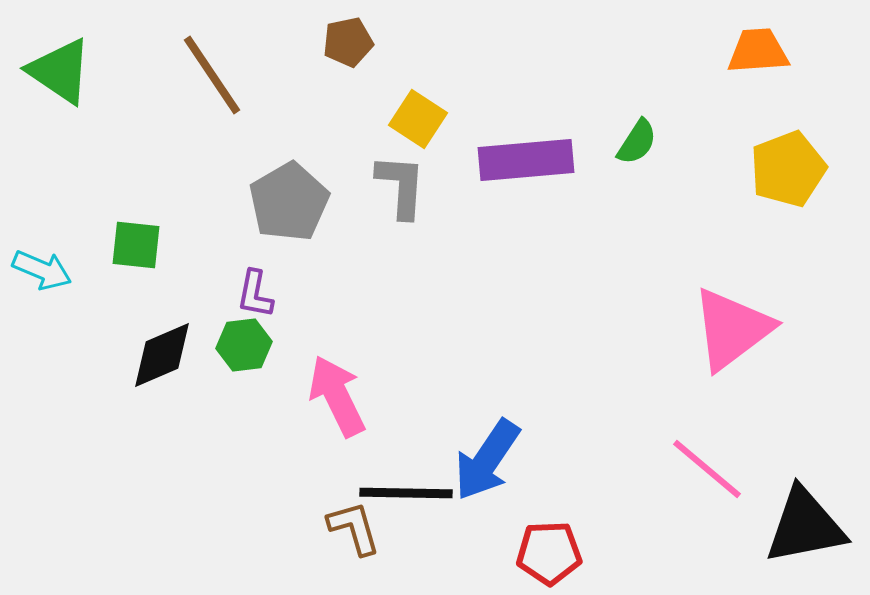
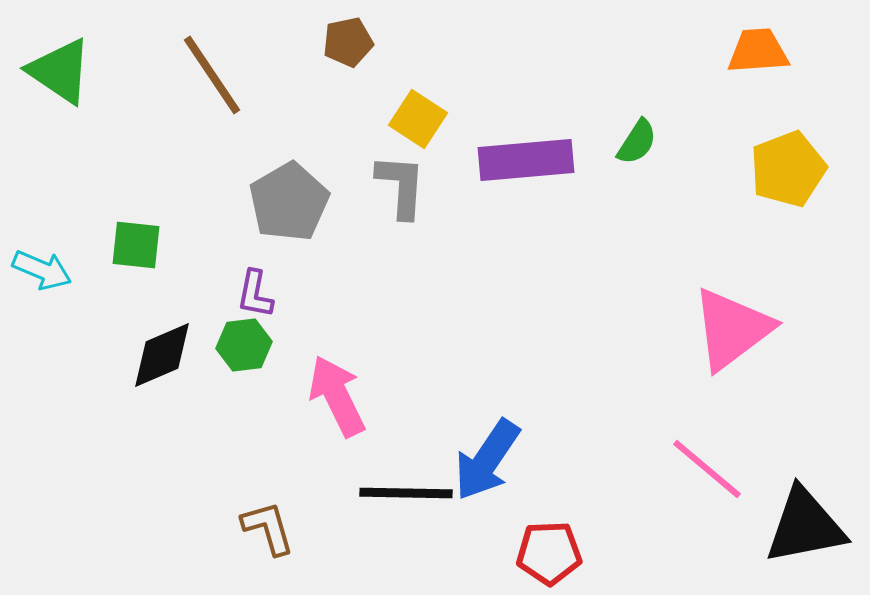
brown L-shape: moved 86 px left
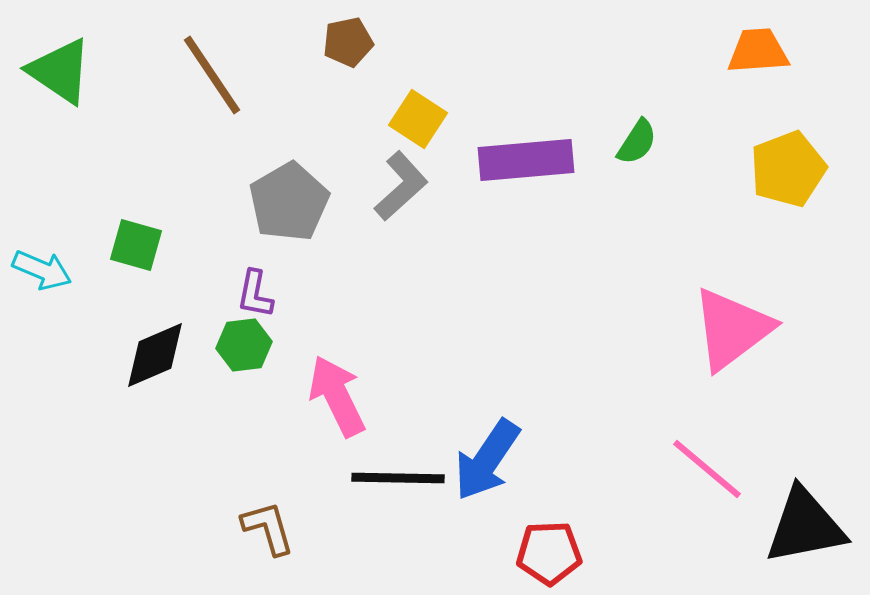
gray L-shape: rotated 44 degrees clockwise
green square: rotated 10 degrees clockwise
black diamond: moved 7 px left
black line: moved 8 px left, 15 px up
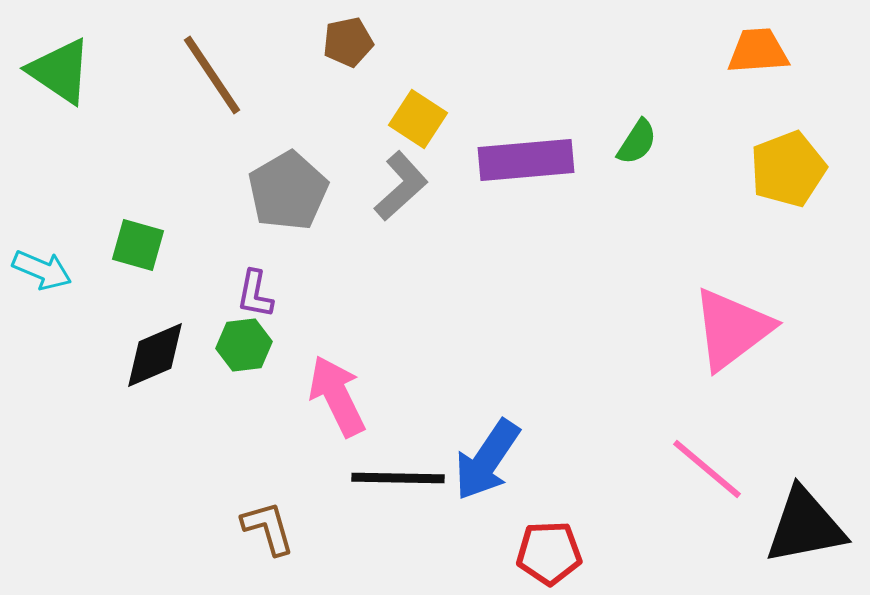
gray pentagon: moved 1 px left, 11 px up
green square: moved 2 px right
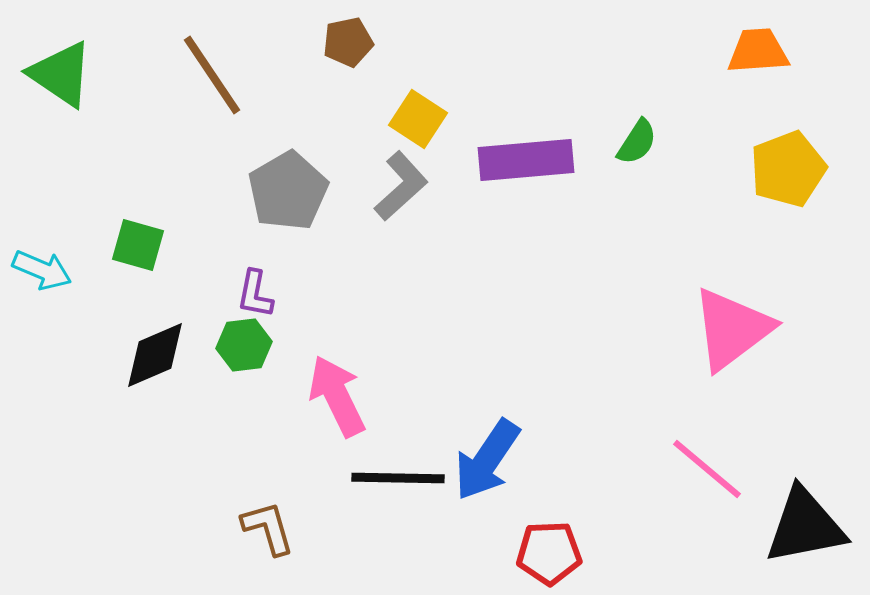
green triangle: moved 1 px right, 3 px down
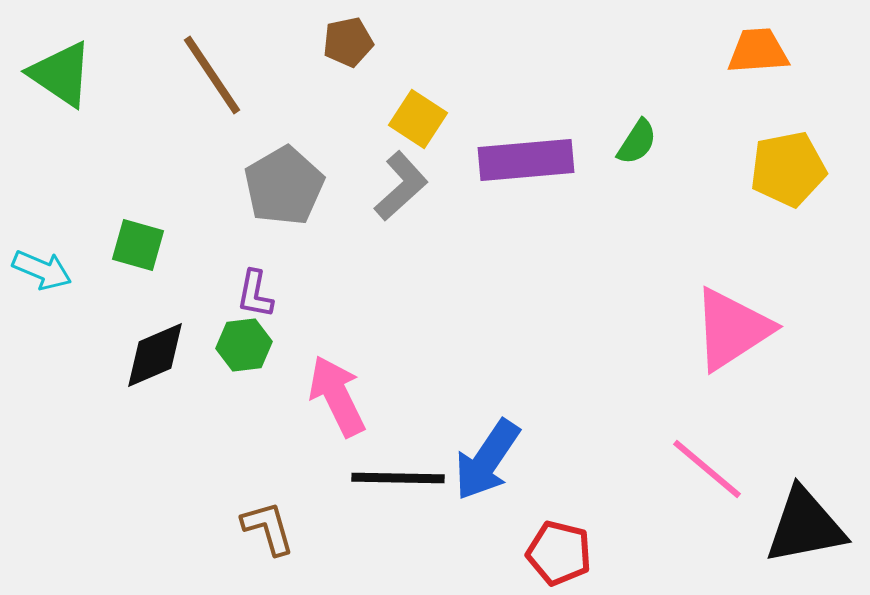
yellow pentagon: rotated 10 degrees clockwise
gray pentagon: moved 4 px left, 5 px up
pink triangle: rotated 4 degrees clockwise
red pentagon: moved 10 px right; rotated 16 degrees clockwise
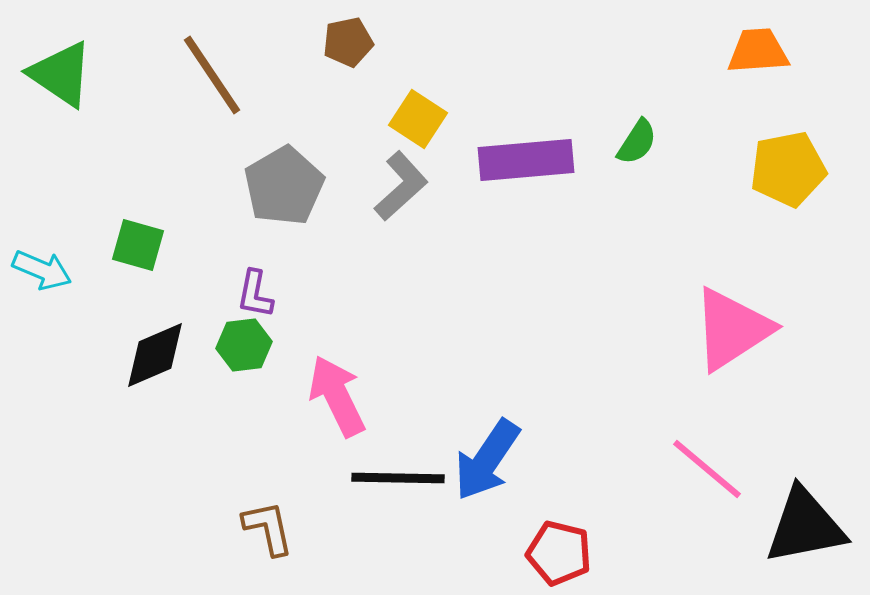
brown L-shape: rotated 4 degrees clockwise
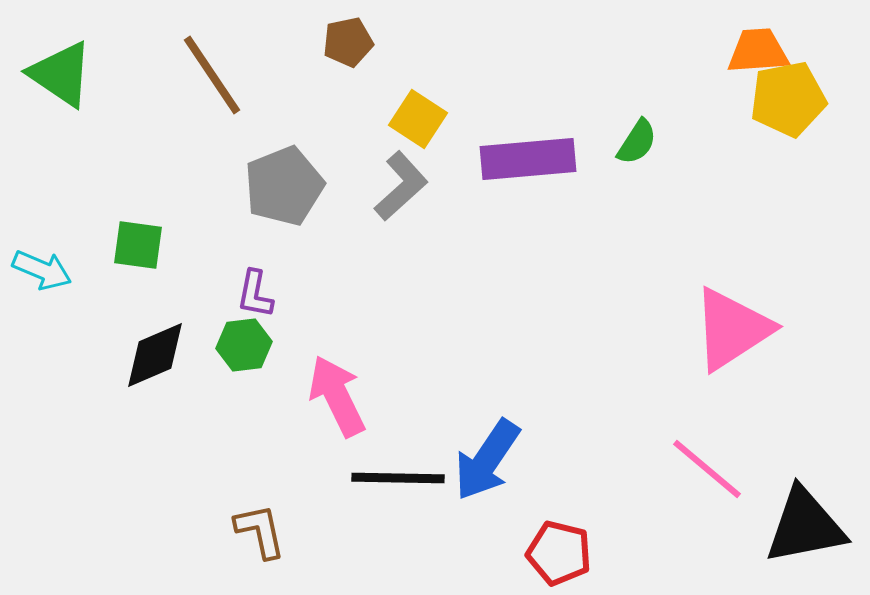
purple rectangle: moved 2 px right, 1 px up
yellow pentagon: moved 70 px up
gray pentagon: rotated 8 degrees clockwise
green square: rotated 8 degrees counterclockwise
brown L-shape: moved 8 px left, 3 px down
